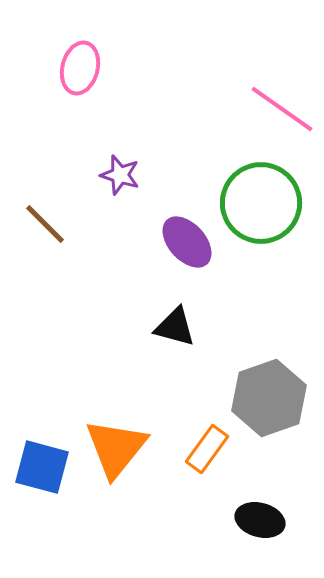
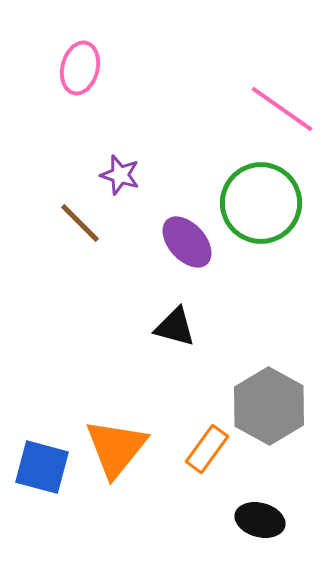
brown line: moved 35 px right, 1 px up
gray hexagon: moved 8 px down; rotated 12 degrees counterclockwise
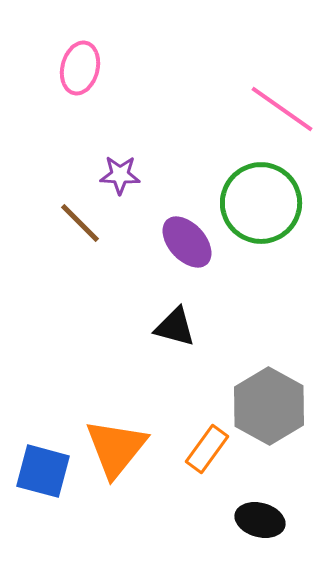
purple star: rotated 15 degrees counterclockwise
blue square: moved 1 px right, 4 px down
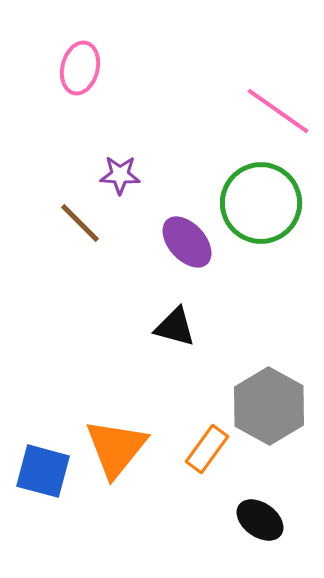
pink line: moved 4 px left, 2 px down
black ellipse: rotated 21 degrees clockwise
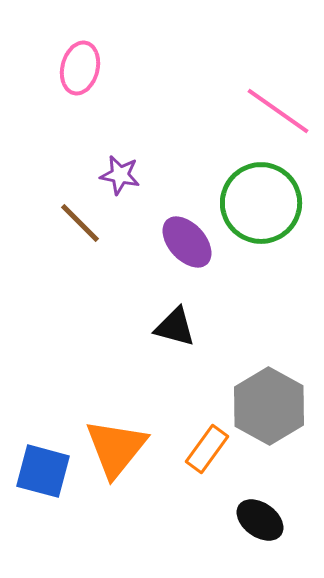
purple star: rotated 9 degrees clockwise
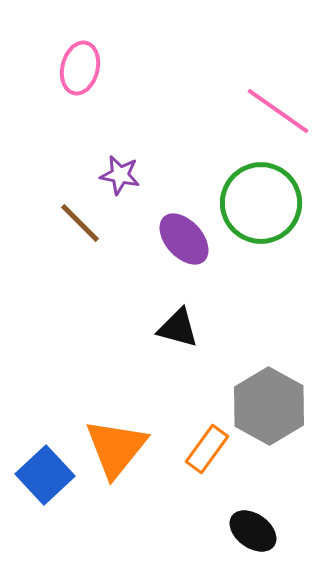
purple ellipse: moved 3 px left, 3 px up
black triangle: moved 3 px right, 1 px down
blue square: moved 2 px right, 4 px down; rotated 32 degrees clockwise
black ellipse: moved 7 px left, 11 px down
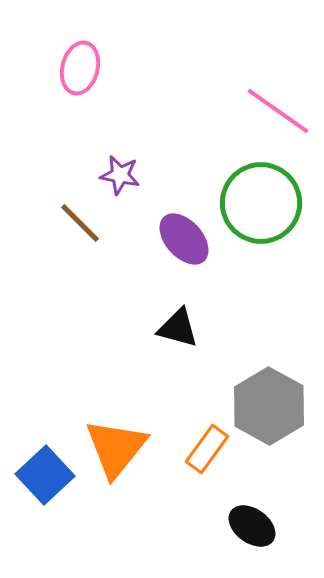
black ellipse: moved 1 px left, 5 px up
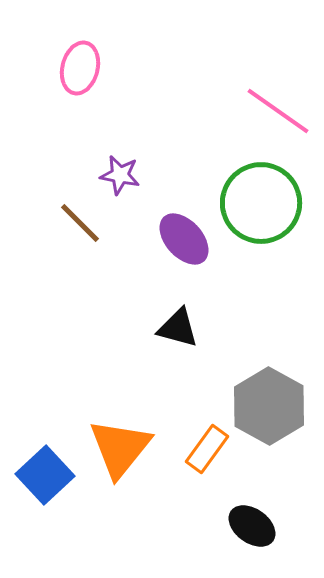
orange triangle: moved 4 px right
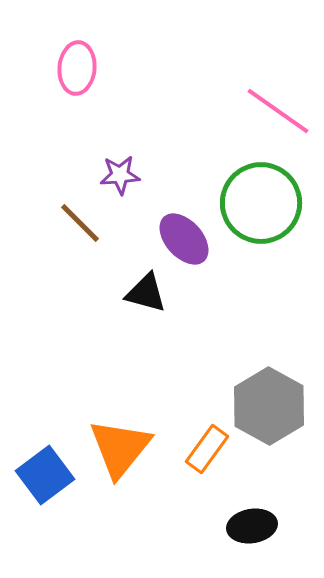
pink ellipse: moved 3 px left; rotated 9 degrees counterclockwise
purple star: rotated 15 degrees counterclockwise
black triangle: moved 32 px left, 35 px up
blue square: rotated 6 degrees clockwise
black ellipse: rotated 45 degrees counterclockwise
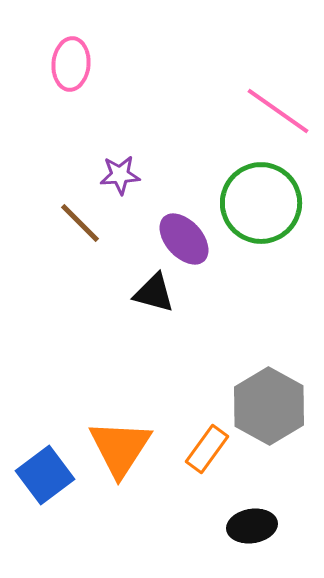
pink ellipse: moved 6 px left, 4 px up
black triangle: moved 8 px right
orange triangle: rotated 6 degrees counterclockwise
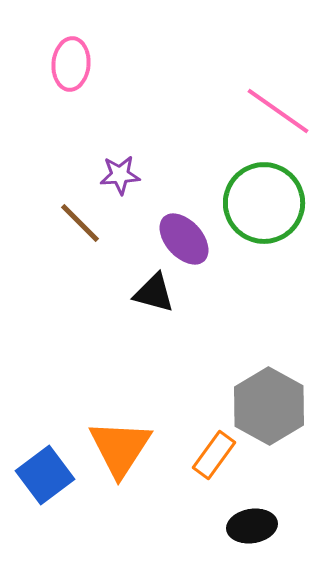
green circle: moved 3 px right
orange rectangle: moved 7 px right, 6 px down
